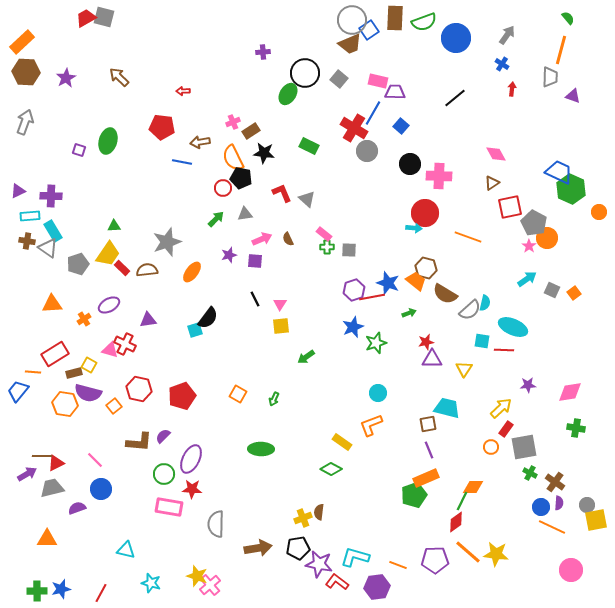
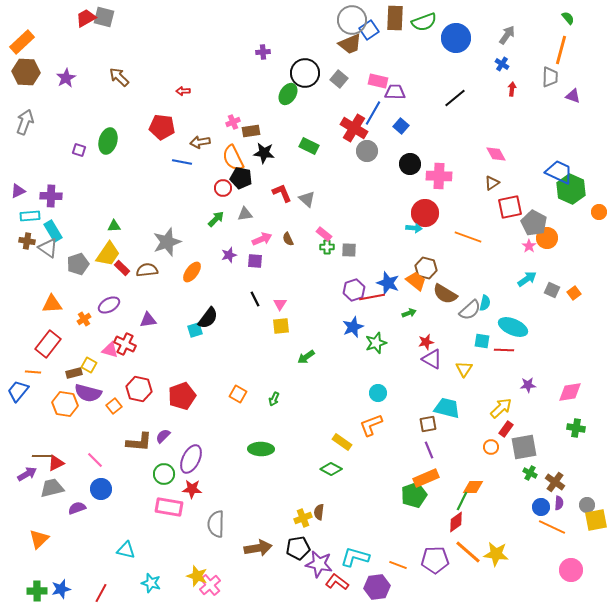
brown rectangle at (251, 131): rotated 24 degrees clockwise
red rectangle at (55, 354): moved 7 px left, 10 px up; rotated 20 degrees counterclockwise
purple triangle at (432, 359): rotated 30 degrees clockwise
orange triangle at (47, 539): moved 8 px left; rotated 45 degrees counterclockwise
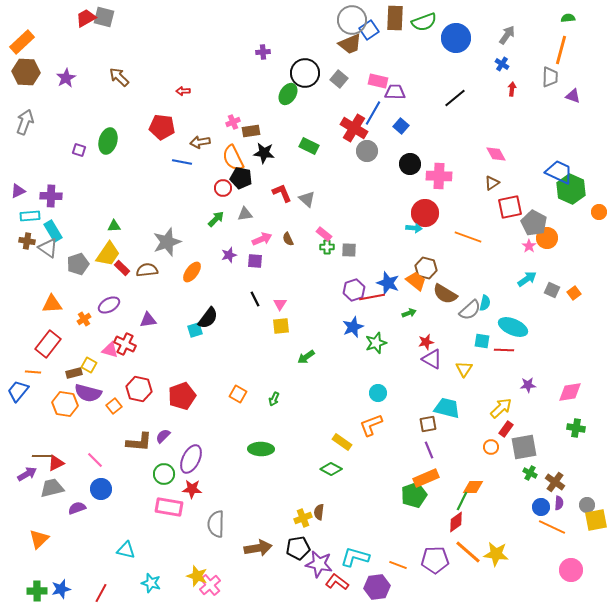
green semicircle at (568, 18): rotated 56 degrees counterclockwise
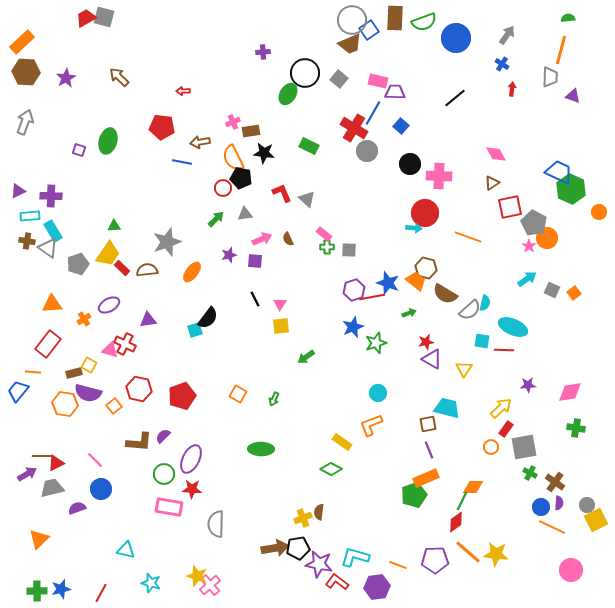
yellow square at (596, 520): rotated 15 degrees counterclockwise
brown arrow at (258, 548): moved 17 px right
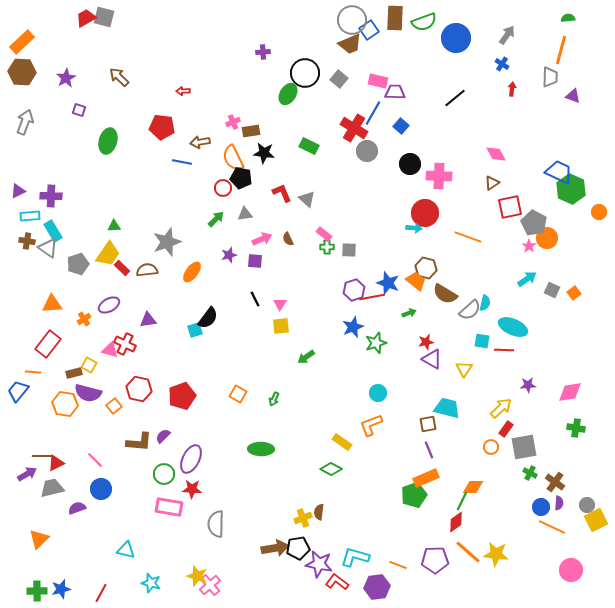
brown hexagon at (26, 72): moved 4 px left
purple square at (79, 150): moved 40 px up
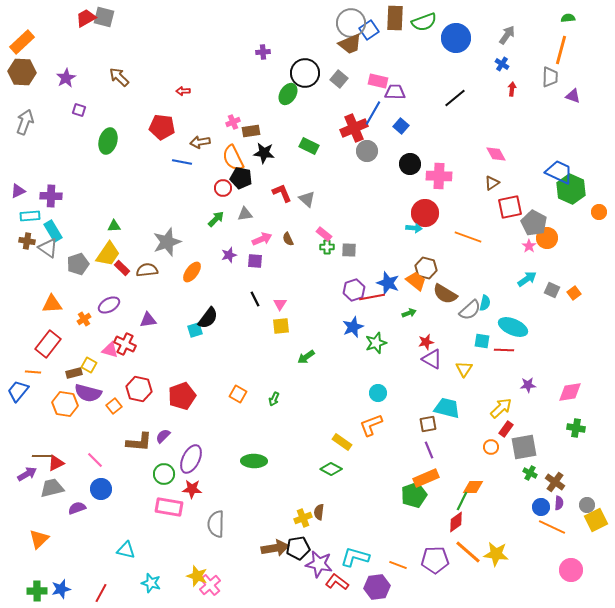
gray circle at (352, 20): moved 1 px left, 3 px down
red cross at (354, 128): rotated 36 degrees clockwise
green ellipse at (261, 449): moved 7 px left, 12 px down
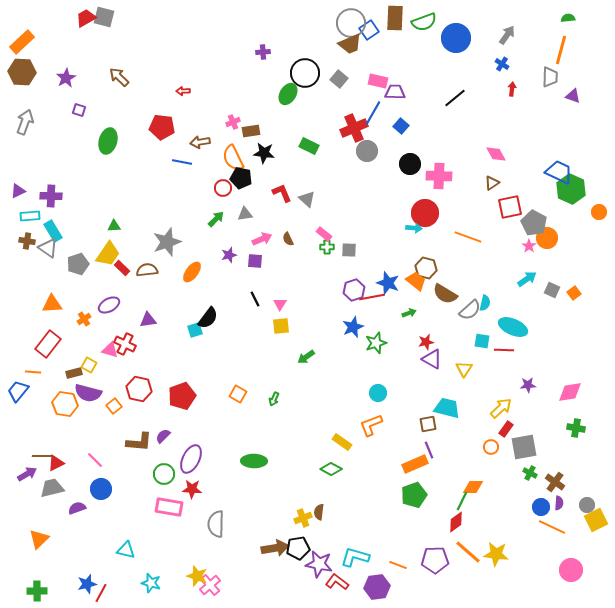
orange rectangle at (426, 478): moved 11 px left, 14 px up
blue star at (61, 589): moved 26 px right, 5 px up
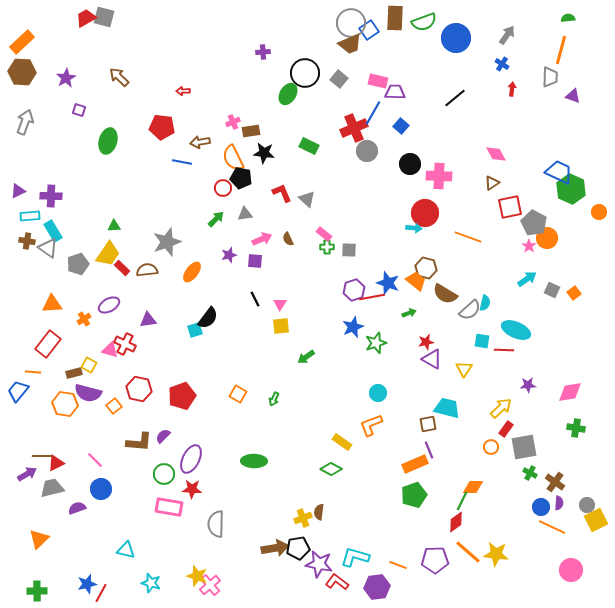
cyan ellipse at (513, 327): moved 3 px right, 3 px down
